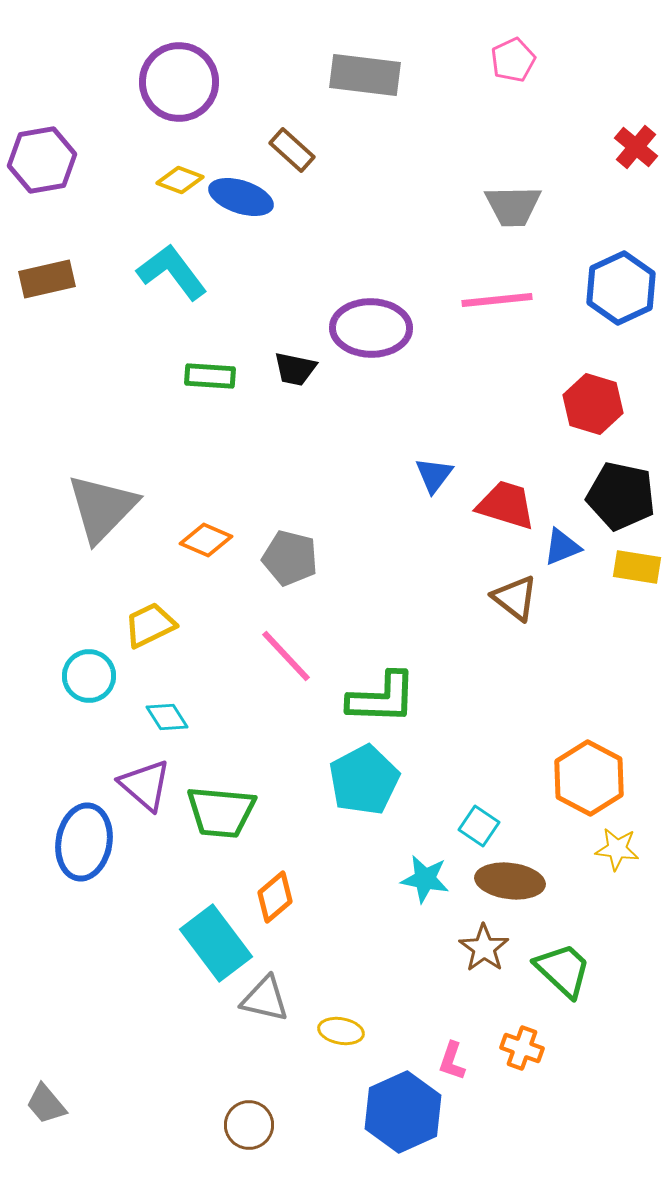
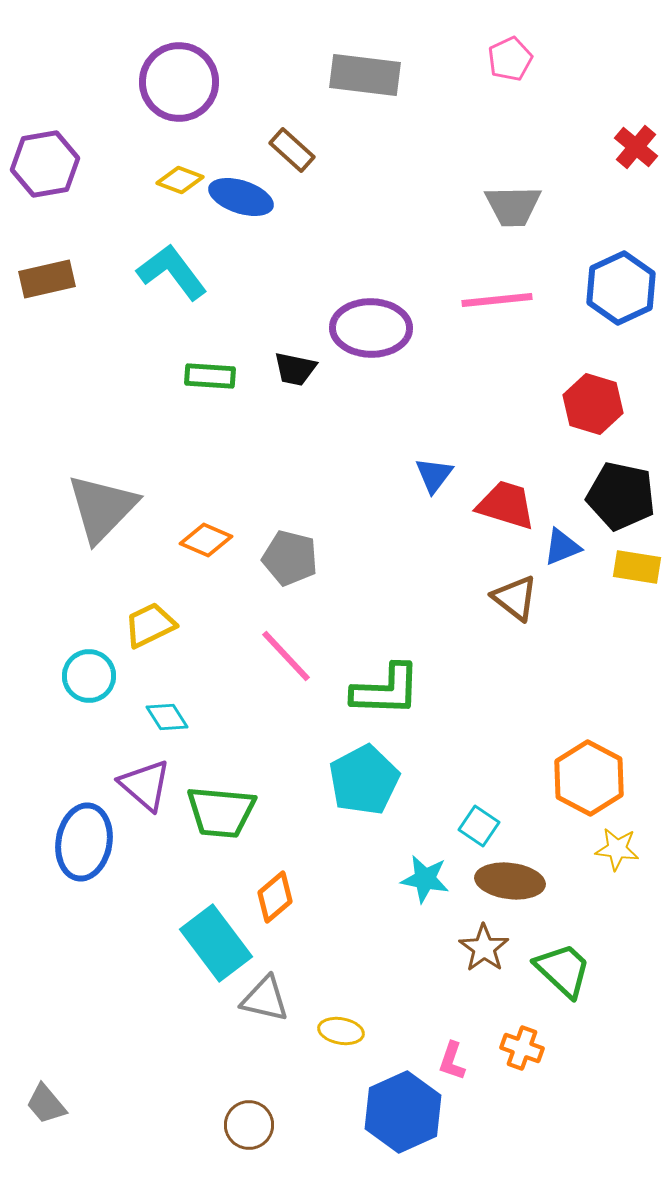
pink pentagon at (513, 60): moved 3 px left, 1 px up
purple hexagon at (42, 160): moved 3 px right, 4 px down
green L-shape at (382, 698): moved 4 px right, 8 px up
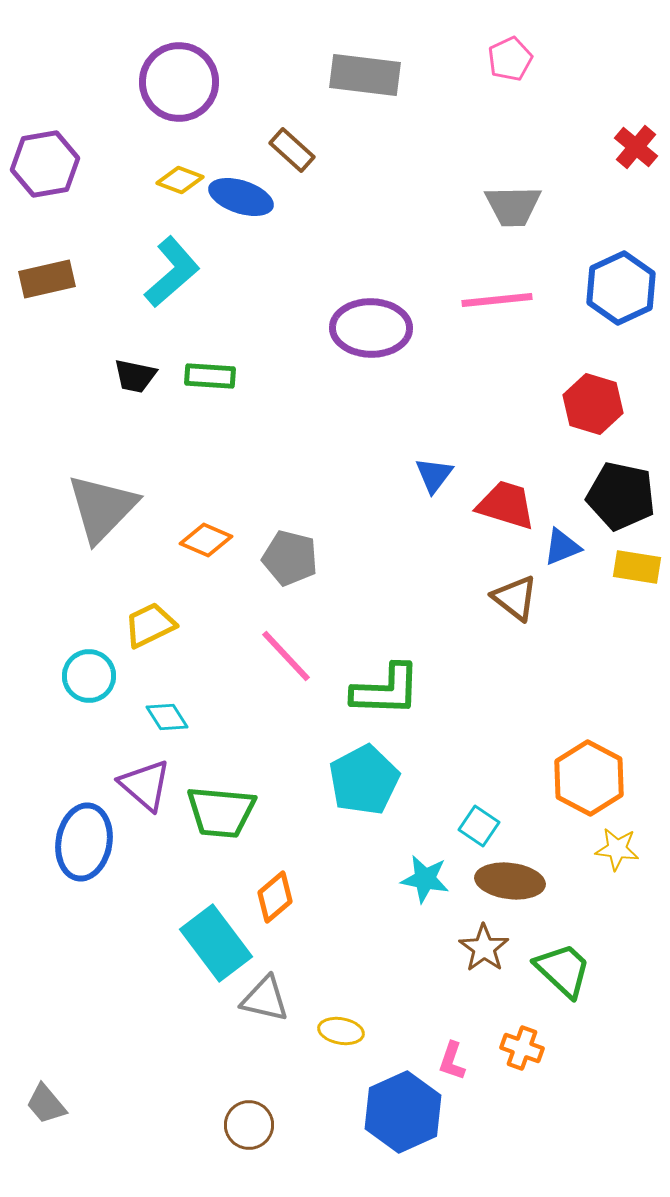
cyan L-shape at (172, 272): rotated 86 degrees clockwise
black trapezoid at (295, 369): moved 160 px left, 7 px down
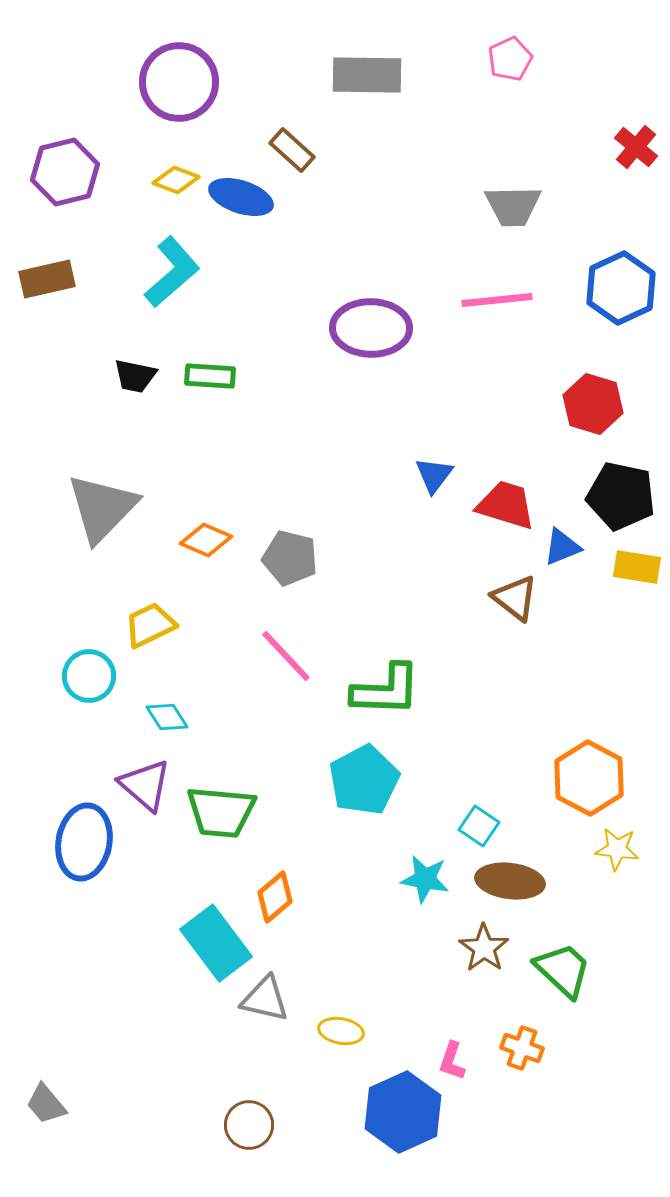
gray rectangle at (365, 75): moved 2 px right; rotated 6 degrees counterclockwise
purple hexagon at (45, 164): moved 20 px right, 8 px down; rotated 4 degrees counterclockwise
yellow diamond at (180, 180): moved 4 px left
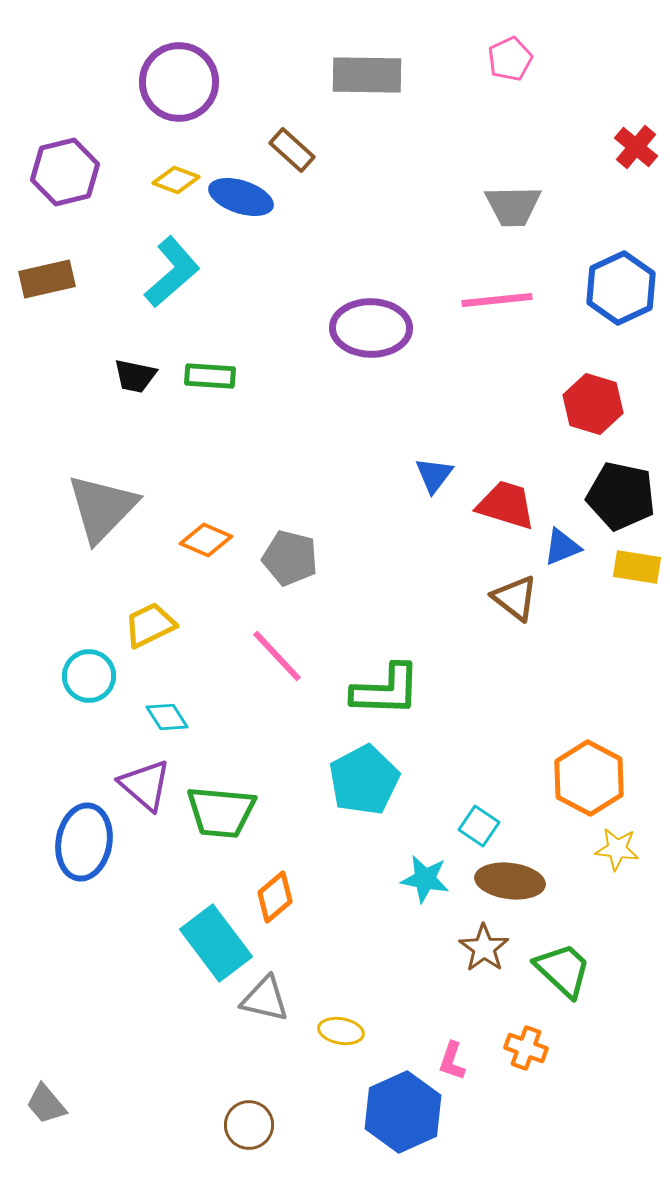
pink line at (286, 656): moved 9 px left
orange cross at (522, 1048): moved 4 px right
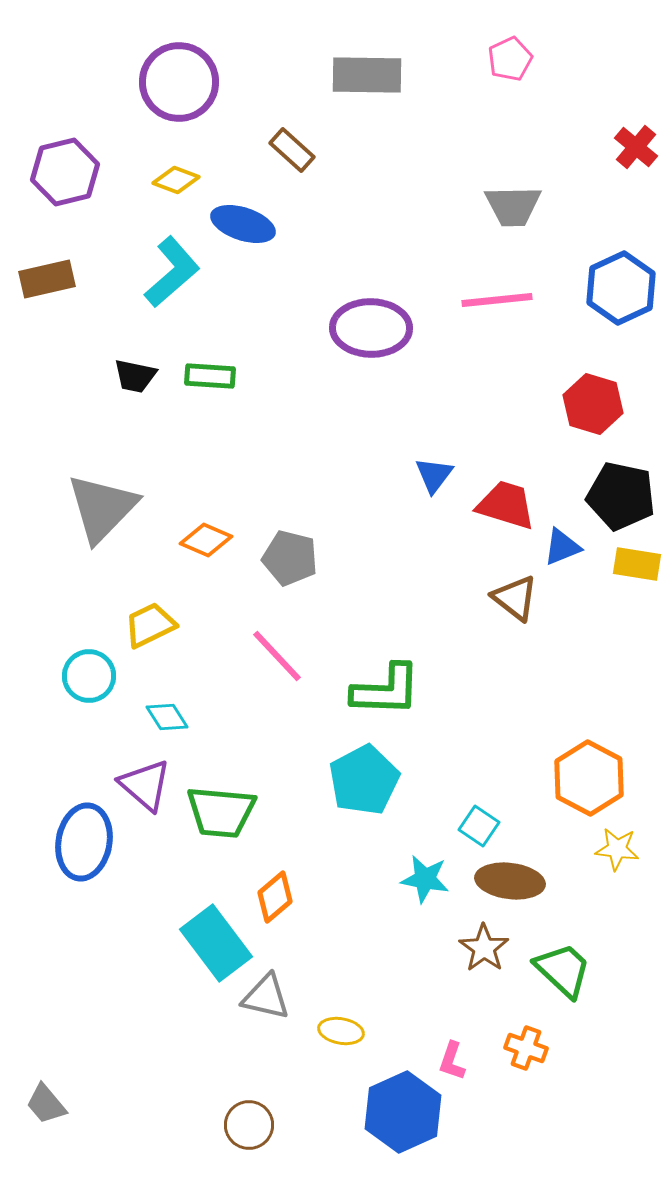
blue ellipse at (241, 197): moved 2 px right, 27 px down
yellow rectangle at (637, 567): moved 3 px up
gray triangle at (265, 999): moved 1 px right, 2 px up
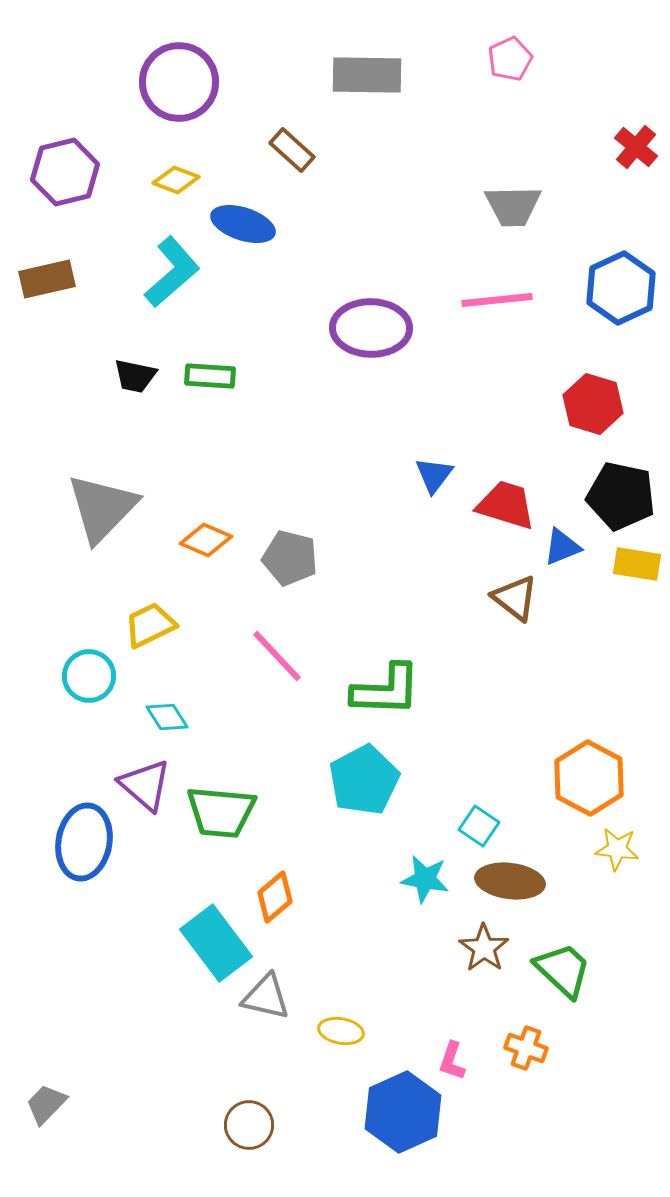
gray trapezoid at (46, 1104): rotated 84 degrees clockwise
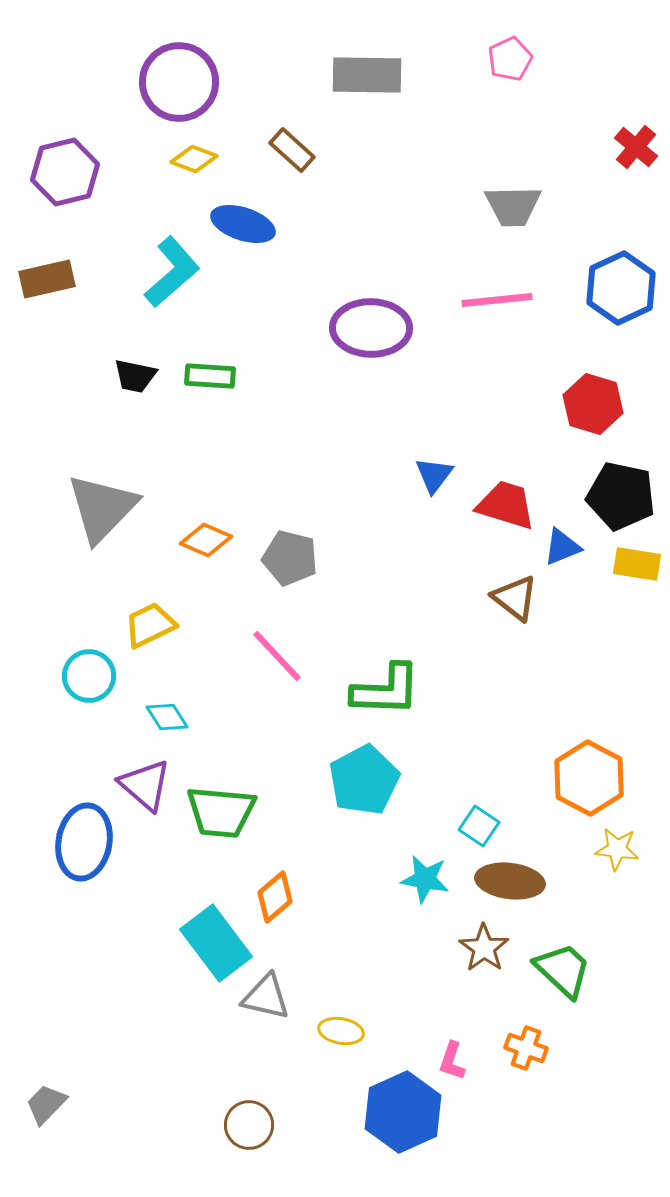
yellow diamond at (176, 180): moved 18 px right, 21 px up
